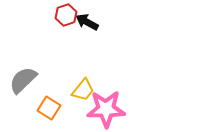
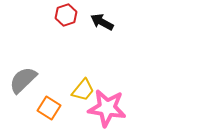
black arrow: moved 15 px right
pink star: moved 1 px right, 1 px up; rotated 9 degrees clockwise
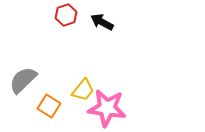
orange square: moved 2 px up
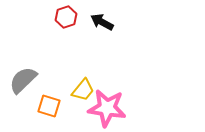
red hexagon: moved 2 px down
orange square: rotated 15 degrees counterclockwise
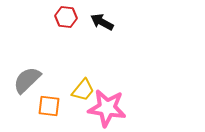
red hexagon: rotated 25 degrees clockwise
gray semicircle: moved 4 px right
orange square: rotated 10 degrees counterclockwise
